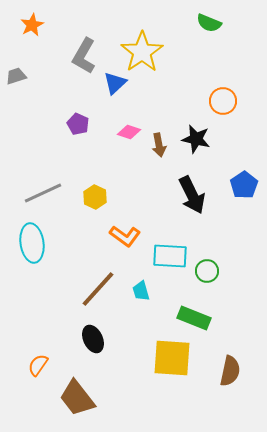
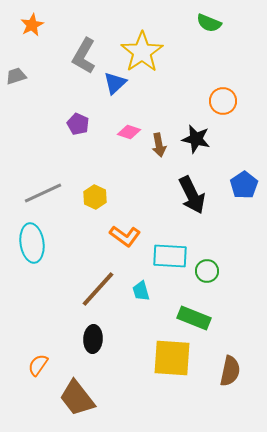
black ellipse: rotated 28 degrees clockwise
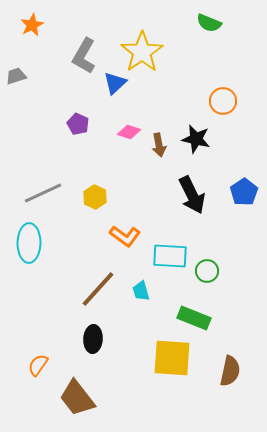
blue pentagon: moved 7 px down
cyan ellipse: moved 3 px left; rotated 9 degrees clockwise
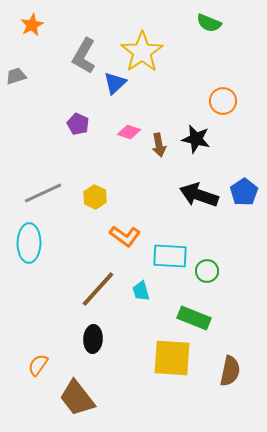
black arrow: moved 7 px right; rotated 135 degrees clockwise
